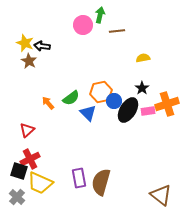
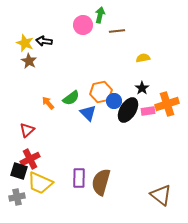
black arrow: moved 2 px right, 5 px up
purple rectangle: rotated 12 degrees clockwise
gray cross: rotated 35 degrees clockwise
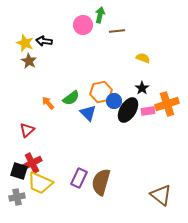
yellow semicircle: rotated 32 degrees clockwise
red cross: moved 2 px right, 4 px down
purple rectangle: rotated 24 degrees clockwise
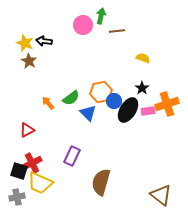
green arrow: moved 1 px right, 1 px down
red triangle: rotated 14 degrees clockwise
purple rectangle: moved 7 px left, 22 px up
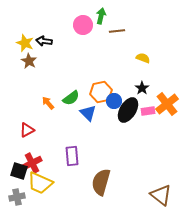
orange cross: rotated 20 degrees counterclockwise
purple rectangle: rotated 30 degrees counterclockwise
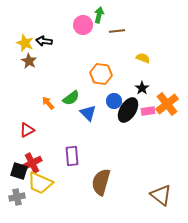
green arrow: moved 2 px left, 1 px up
orange hexagon: moved 18 px up; rotated 20 degrees clockwise
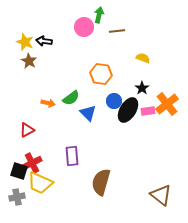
pink circle: moved 1 px right, 2 px down
yellow star: moved 1 px up
orange arrow: rotated 144 degrees clockwise
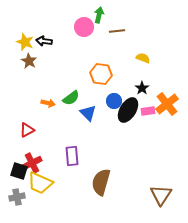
brown triangle: rotated 25 degrees clockwise
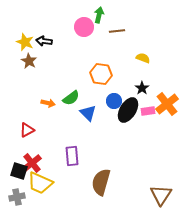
red cross: rotated 12 degrees counterclockwise
